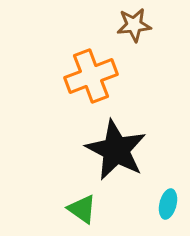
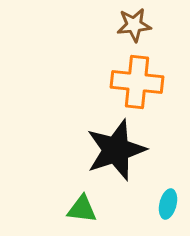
orange cross: moved 46 px right, 6 px down; rotated 27 degrees clockwise
black star: rotated 26 degrees clockwise
green triangle: rotated 28 degrees counterclockwise
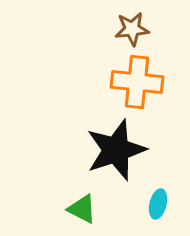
brown star: moved 2 px left, 4 px down
cyan ellipse: moved 10 px left
green triangle: rotated 20 degrees clockwise
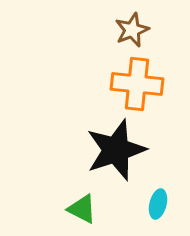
brown star: moved 1 px down; rotated 16 degrees counterclockwise
orange cross: moved 2 px down
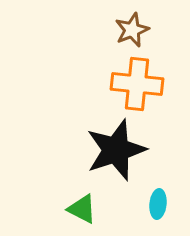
cyan ellipse: rotated 8 degrees counterclockwise
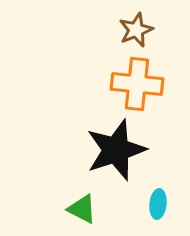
brown star: moved 4 px right
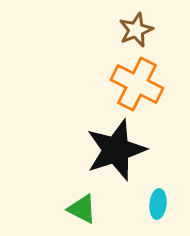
orange cross: rotated 21 degrees clockwise
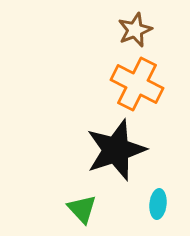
brown star: moved 1 px left
green triangle: rotated 20 degrees clockwise
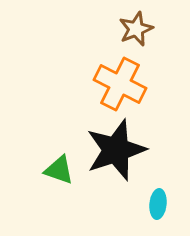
brown star: moved 1 px right, 1 px up
orange cross: moved 17 px left
green triangle: moved 23 px left, 39 px up; rotated 28 degrees counterclockwise
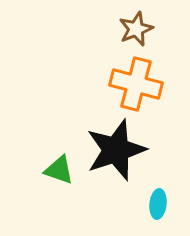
orange cross: moved 16 px right; rotated 12 degrees counterclockwise
